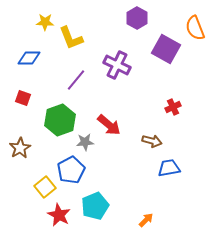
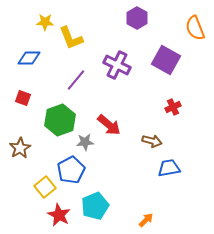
purple square: moved 11 px down
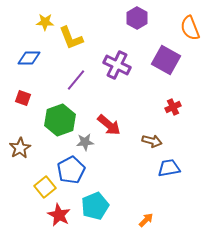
orange semicircle: moved 5 px left
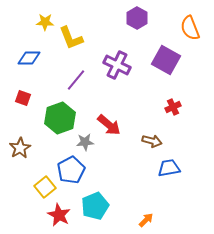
green hexagon: moved 2 px up
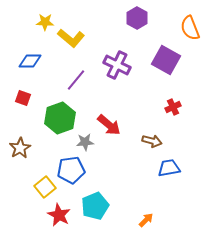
yellow L-shape: rotated 28 degrees counterclockwise
blue diamond: moved 1 px right, 3 px down
blue pentagon: rotated 20 degrees clockwise
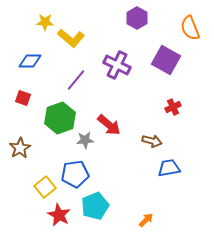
gray star: moved 2 px up
blue pentagon: moved 4 px right, 4 px down
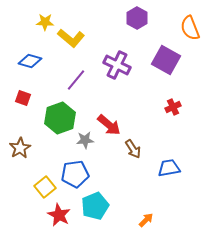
blue diamond: rotated 15 degrees clockwise
brown arrow: moved 19 px left, 8 px down; rotated 42 degrees clockwise
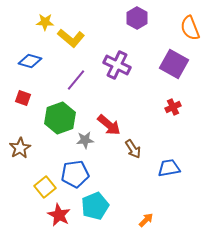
purple square: moved 8 px right, 4 px down
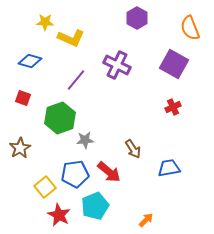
yellow L-shape: rotated 16 degrees counterclockwise
red arrow: moved 47 px down
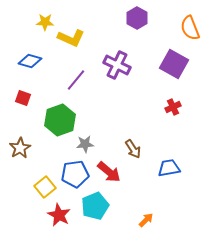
green hexagon: moved 2 px down
gray star: moved 4 px down
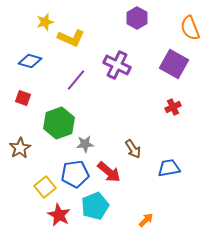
yellow star: rotated 18 degrees counterclockwise
green hexagon: moved 1 px left, 3 px down
